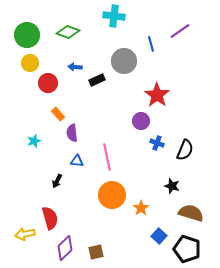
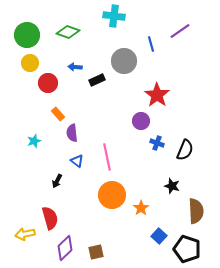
blue triangle: rotated 32 degrees clockwise
brown semicircle: moved 5 px right, 2 px up; rotated 70 degrees clockwise
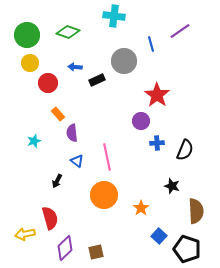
blue cross: rotated 24 degrees counterclockwise
orange circle: moved 8 px left
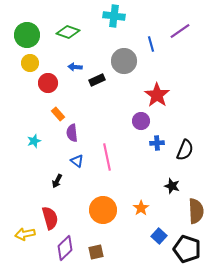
orange circle: moved 1 px left, 15 px down
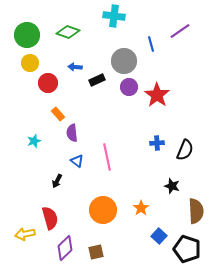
purple circle: moved 12 px left, 34 px up
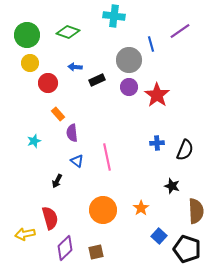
gray circle: moved 5 px right, 1 px up
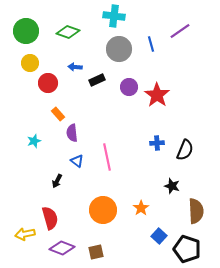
green circle: moved 1 px left, 4 px up
gray circle: moved 10 px left, 11 px up
purple diamond: moved 3 px left; rotated 65 degrees clockwise
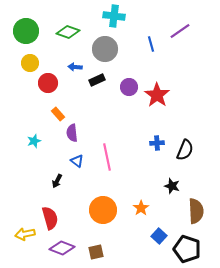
gray circle: moved 14 px left
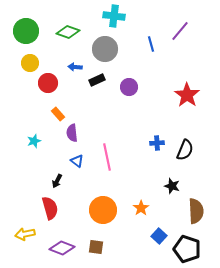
purple line: rotated 15 degrees counterclockwise
red star: moved 30 px right
red semicircle: moved 10 px up
brown square: moved 5 px up; rotated 21 degrees clockwise
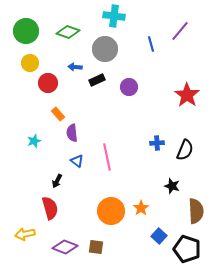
orange circle: moved 8 px right, 1 px down
purple diamond: moved 3 px right, 1 px up
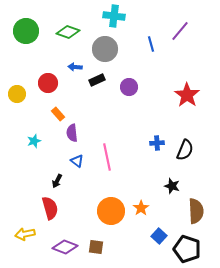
yellow circle: moved 13 px left, 31 px down
